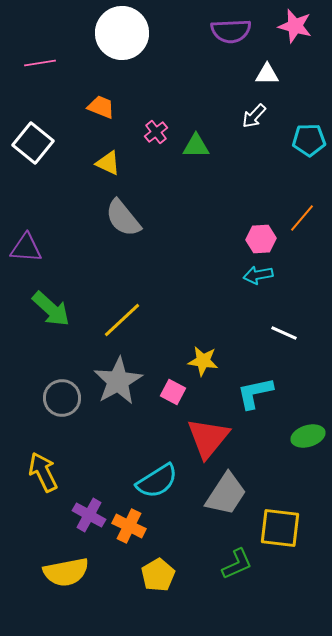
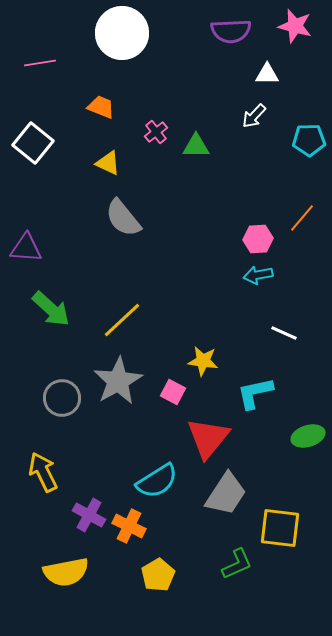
pink hexagon: moved 3 px left
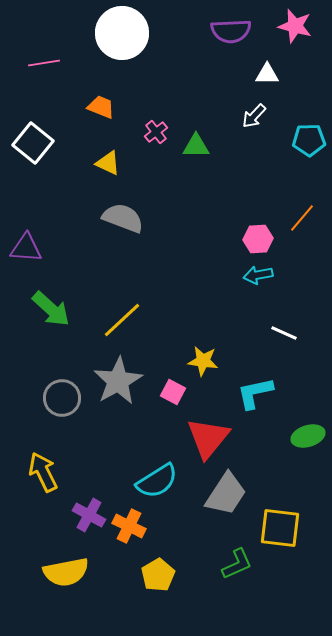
pink line: moved 4 px right
gray semicircle: rotated 150 degrees clockwise
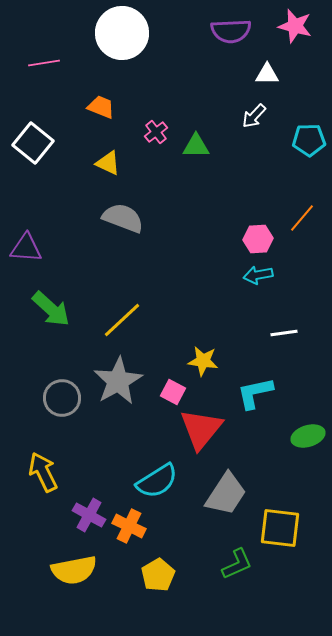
white line: rotated 32 degrees counterclockwise
red triangle: moved 7 px left, 9 px up
yellow semicircle: moved 8 px right, 2 px up
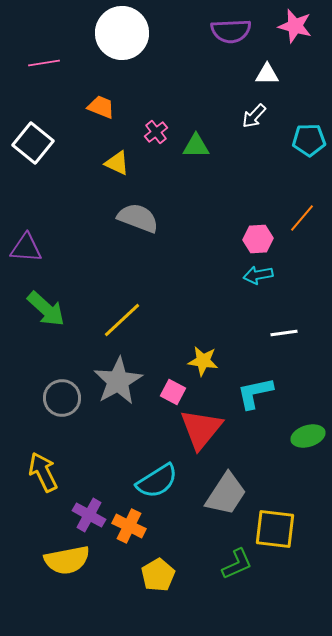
yellow triangle: moved 9 px right
gray semicircle: moved 15 px right
green arrow: moved 5 px left
yellow square: moved 5 px left, 1 px down
yellow semicircle: moved 7 px left, 10 px up
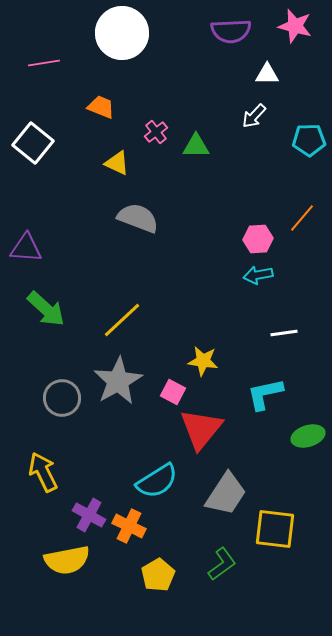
cyan L-shape: moved 10 px right, 1 px down
green L-shape: moved 15 px left; rotated 12 degrees counterclockwise
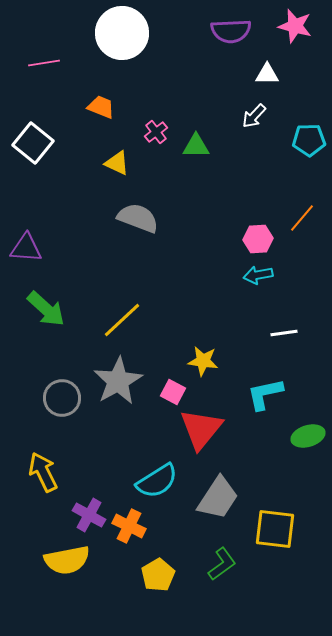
gray trapezoid: moved 8 px left, 4 px down
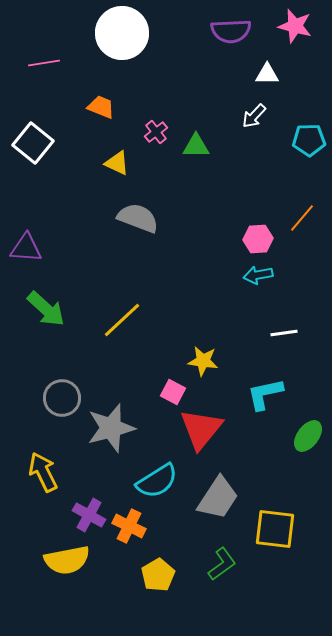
gray star: moved 7 px left, 47 px down; rotated 15 degrees clockwise
green ellipse: rotated 36 degrees counterclockwise
